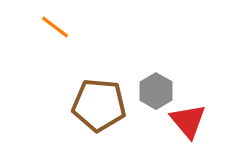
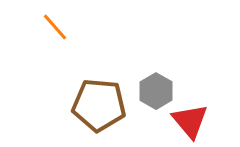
orange line: rotated 12 degrees clockwise
red triangle: moved 2 px right
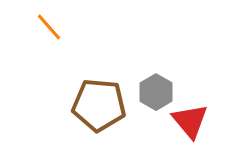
orange line: moved 6 px left
gray hexagon: moved 1 px down
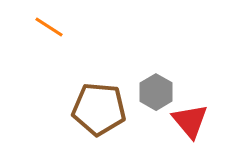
orange line: rotated 16 degrees counterclockwise
brown pentagon: moved 4 px down
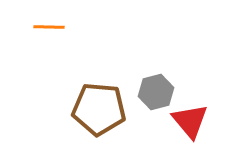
orange line: rotated 32 degrees counterclockwise
gray hexagon: rotated 16 degrees clockwise
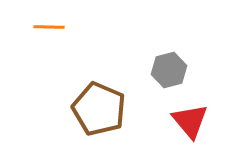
gray hexagon: moved 13 px right, 22 px up
brown pentagon: rotated 18 degrees clockwise
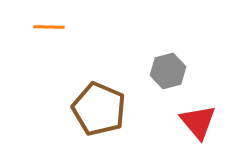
gray hexagon: moved 1 px left, 1 px down
red triangle: moved 8 px right, 1 px down
